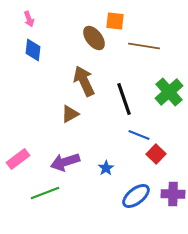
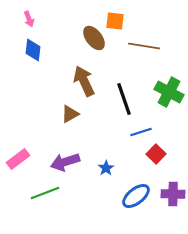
green cross: rotated 20 degrees counterclockwise
blue line: moved 2 px right, 3 px up; rotated 40 degrees counterclockwise
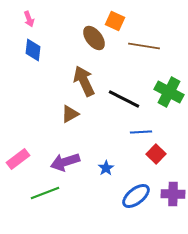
orange square: rotated 18 degrees clockwise
black line: rotated 44 degrees counterclockwise
blue line: rotated 15 degrees clockwise
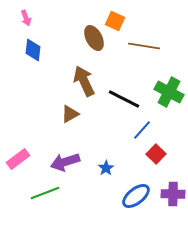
pink arrow: moved 3 px left, 1 px up
brown ellipse: rotated 10 degrees clockwise
blue line: moved 1 px right, 2 px up; rotated 45 degrees counterclockwise
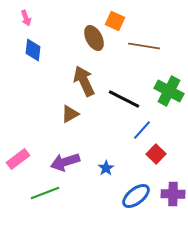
green cross: moved 1 px up
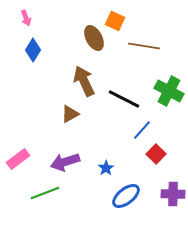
blue diamond: rotated 25 degrees clockwise
blue ellipse: moved 10 px left
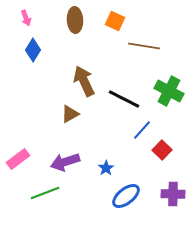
brown ellipse: moved 19 px left, 18 px up; rotated 25 degrees clockwise
red square: moved 6 px right, 4 px up
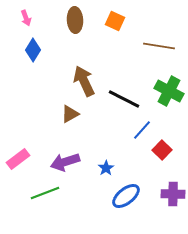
brown line: moved 15 px right
